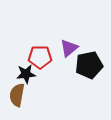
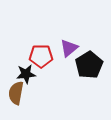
red pentagon: moved 1 px right, 1 px up
black pentagon: rotated 20 degrees counterclockwise
brown semicircle: moved 1 px left, 2 px up
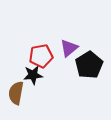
red pentagon: rotated 10 degrees counterclockwise
black star: moved 7 px right, 1 px down
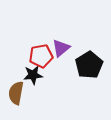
purple triangle: moved 8 px left
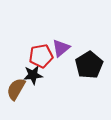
brown semicircle: moved 4 px up; rotated 20 degrees clockwise
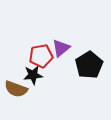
brown semicircle: rotated 100 degrees counterclockwise
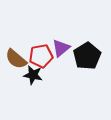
black pentagon: moved 2 px left, 9 px up
black star: rotated 18 degrees clockwise
brown semicircle: moved 30 px up; rotated 20 degrees clockwise
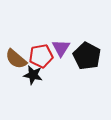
purple triangle: rotated 18 degrees counterclockwise
black pentagon: rotated 12 degrees counterclockwise
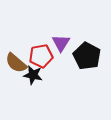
purple triangle: moved 5 px up
brown semicircle: moved 4 px down
